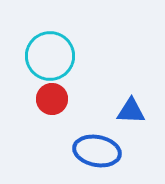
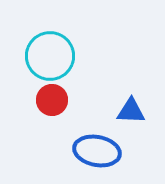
red circle: moved 1 px down
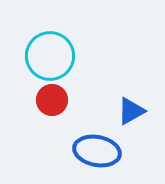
blue triangle: rotated 32 degrees counterclockwise
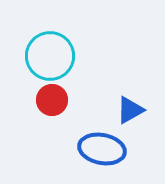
blue triangle: moved 1 px left, 1 px up
blue ellipse: moved 5 px right, 2 px up
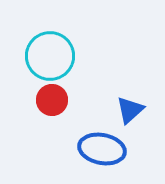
blue triangle: rotated 12 degrees counterclockwise
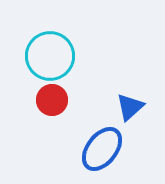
blue triangle: moved 3 px up
blue ellipse: rotated 63 degrees counterclockwise
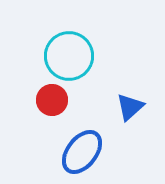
cyan circle: moved 19 px right
blue ellipse: moved 20 px left, 3 px down
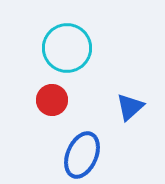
cyan circle: moved 2 px left, 8 px up
blue ellipse: moved 3 px down; rotated 15 degrees counterclockwise
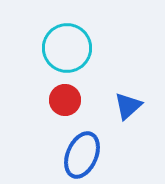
red circle: moved 13 px right
blue triangle: moved 2 px left, 1 px up
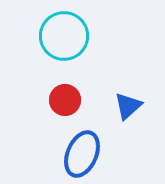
cyan circle: moved 3 px left, 12 px up
blue ellipse: moved 1 px up
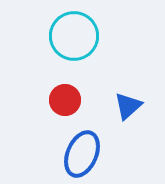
cyan circle: moved 10 px right
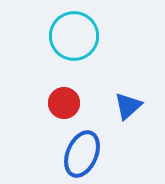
red circle: moved 1 px left, 3 px down
